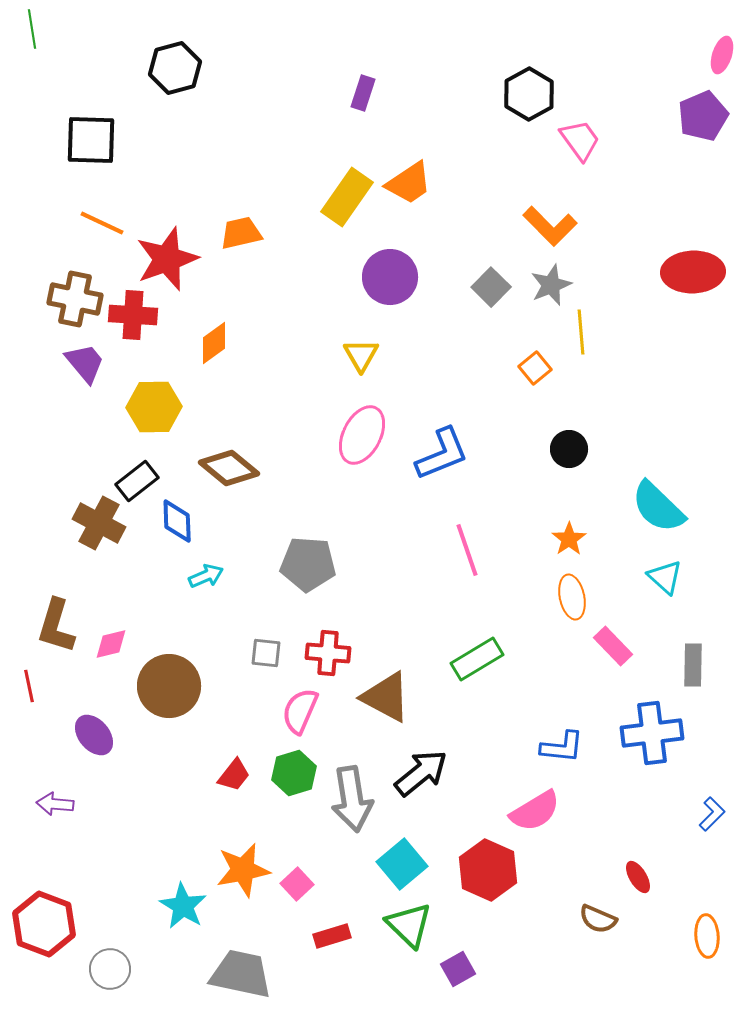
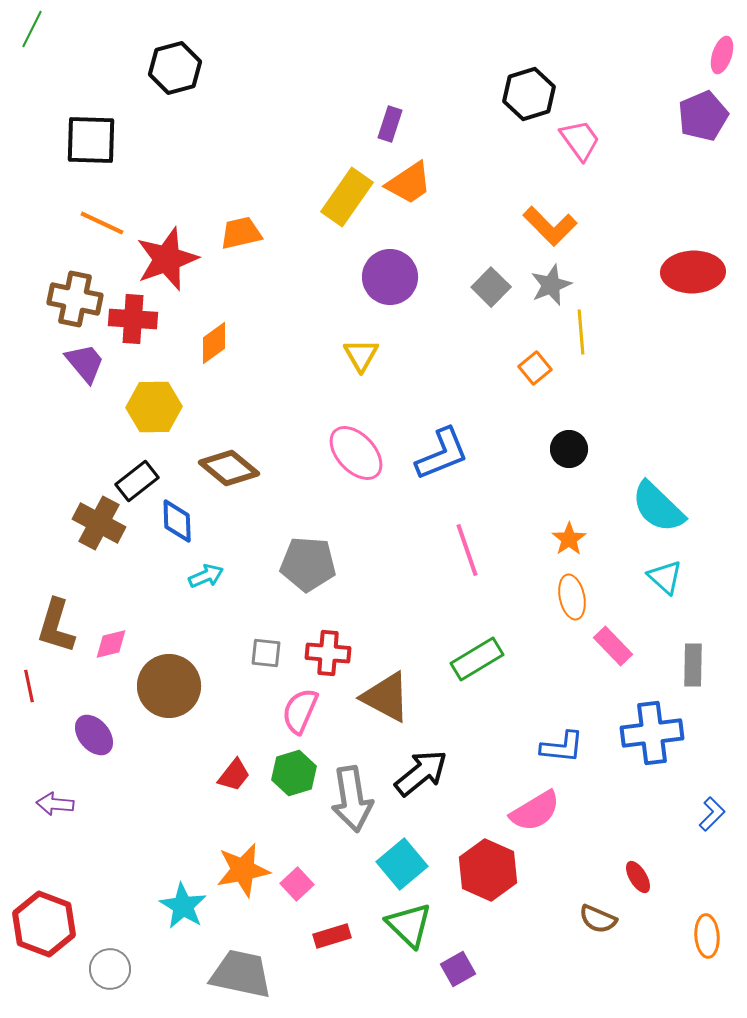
green line at (32, 29): rotated 36 degrees clockwise
purple rectangle at (363, 93): moved 27 px right, 31 px down
black hexagon at (529, 94): rotated 12 degrees clockwise
red cross at (133, 315): moved 4 px down
pink ellipse at (362, 435): moved 6 px left, 18 px down; rotated 70 degrees counterclockwise
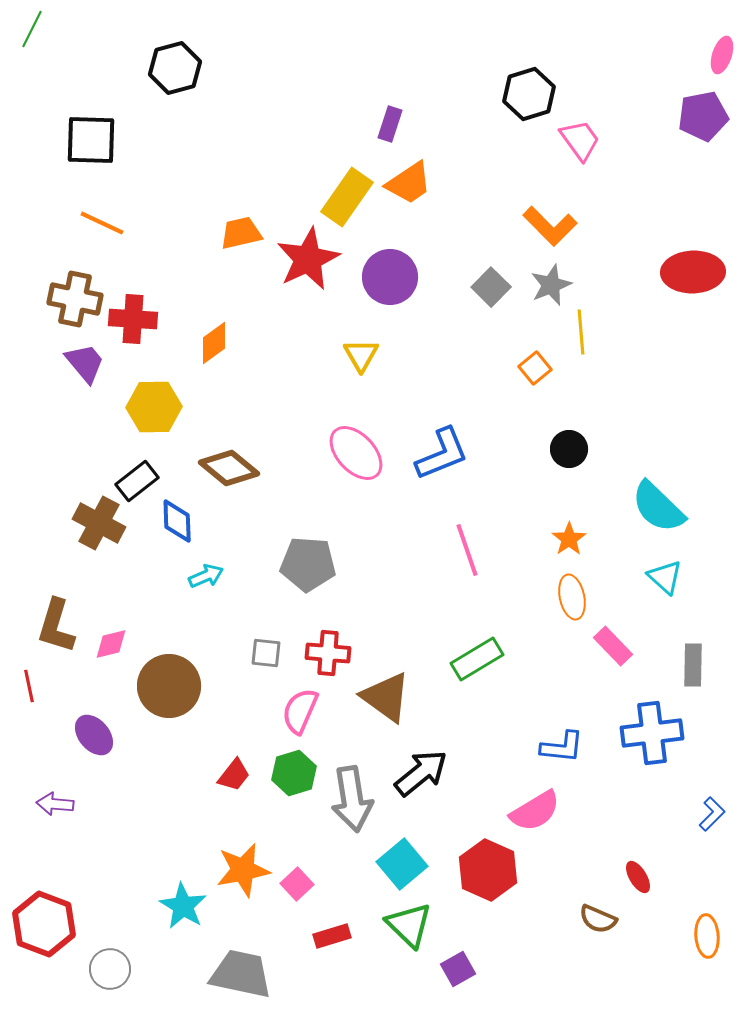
purple pentagon at (703, 116): rotated 12 degrees clockwise
red star at (167, 259): moved 141 px right; rotated 6 degrees counterclockwise
brown triangle at (386, 697): rotated 8 degrees clockwise
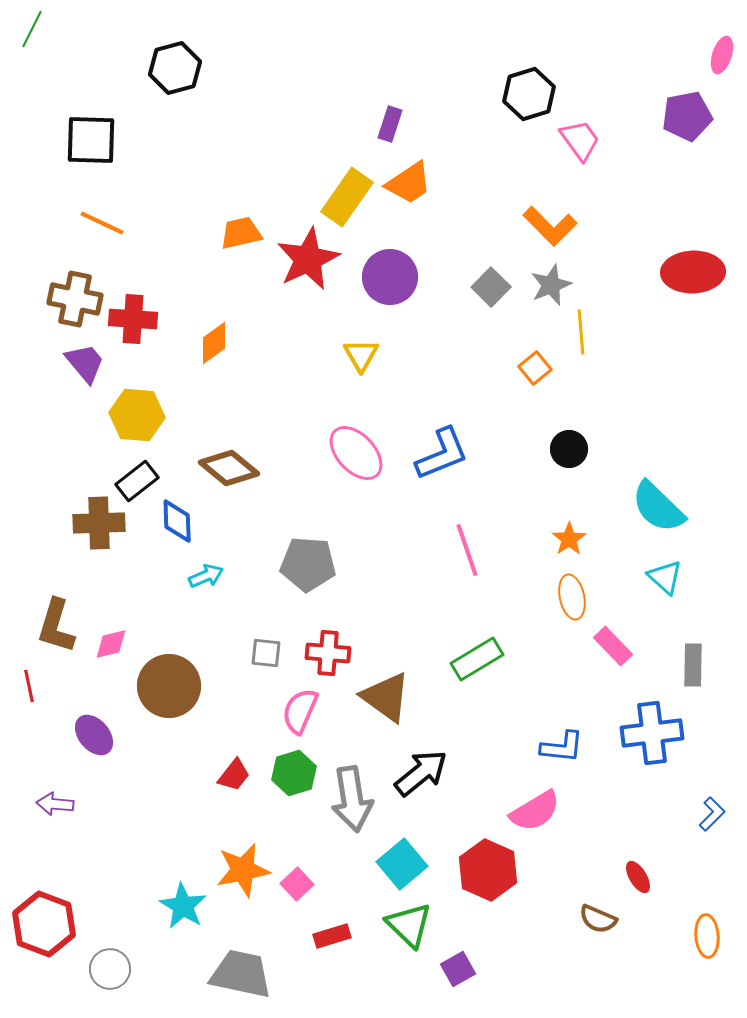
purple pentagon at (703, 116): moved 16 px left
yellow hexagon at (154, 407): moved 17 px left, 8 px down; rotated 6 degrees clockwise
brown cross at (99, 523): rotated 30 degrees counterclockwise
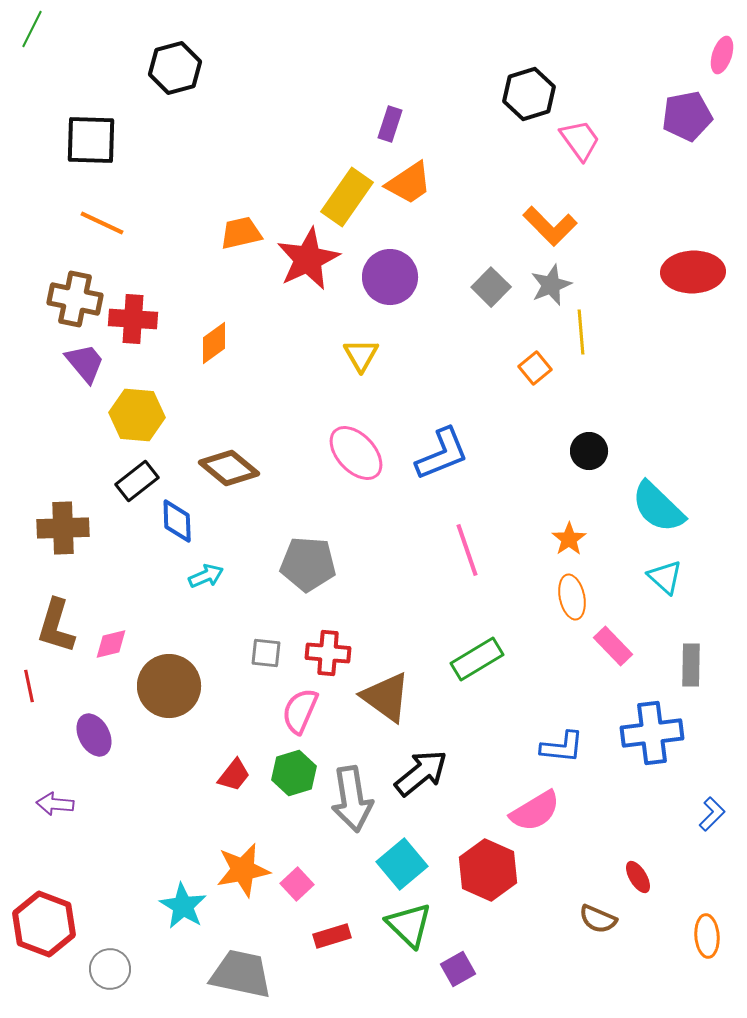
black circle at (569, 449): moved 20 px right, 2 px down
brown cross at (99, 523): moved 36 px left, 5 px down
gray rectangle at (693, 665): moved 2 px left
purple ellipse at (94, 735): rotated 12 degrees clockwise
